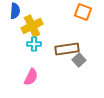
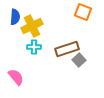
blue semicircle: moved 6 px down
cyan cross: moved 3 px down
brown rectangle: rotated 10 degrees counterclockwise
pink semicircle: moved 15 px left; rotated 66 degrees counterclockwise
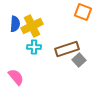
blue semicircle: moved 7 px down
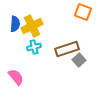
cyan cross: rotated 16 degrees counterclockwise
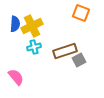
orange square: moved 2 px left, 1 px down
brown rectangle: moved 2 px left, 2 px down
gray square: rotated 16 degrees clockwise
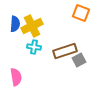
cyan cross: rotated 24 degrees clockwise
pink semicircle: rotated 30 degrees clockwise
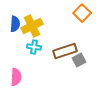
orange square: moved 1 px right; rotated 24 degrees clockwise
pink semicircle: rotated 12 degrees clockwise
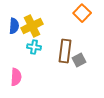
blue semicircle: moved 1 px left, 2 px down
brown rectangle: rotated 65 degrees counterclockwise
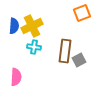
orange square: rotated 24 degrees clockwise
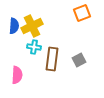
brown rectangle: moved 13 px left, 8 px down
pink semicircle: moved 1 px right, 2 px up
